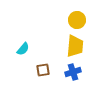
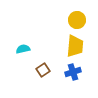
cyan semicircle: rotated 144 degrees counterclockwise
brown square: rotated 24 degrees counterclockwise
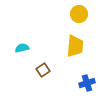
yellow circle: moved 2 px right, 6 px up
cyan semicircle: moved 1 px left, 1 px up
blue cross: moved 14 px right, 11 px down
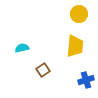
blue cross: moved 1 px left, 3 px up
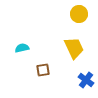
yellow trapezoid: moved 1 px left, 2 px down; rotated 30 degrees counterclockwise
brown square: rotated 24 degrees clockwise
blue cross: rotated 35 degrees counterclockwise
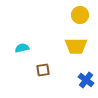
yellow circle: moved 1 px right, 1 px down
yellow trapezoid: moved 2 px right, 2 px up; rotated 115 degrees clockwise
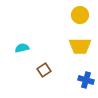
yellow trapezoid: moved 4 px right
brown square: moved 1 px right; rotated 24 degrees counterclockwise
blue cross: rotated 21 degrees counterclockwise
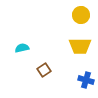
yellow circle: moved 1 px right
